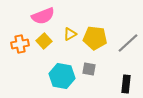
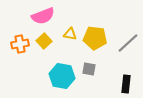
yellow triangle: rotated 40 degrees clockwise
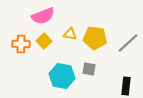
orange cross: moved 1 px right; rotated 12 degrees clockwise
black rectangle: moved 2 px down
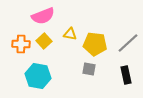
yellow pentagon: moved 6 px down
cyan hexagon: moved 24 px left
black rectangle: moved 11 px up; rotated 18 degrees counterclockwise
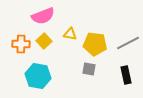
gray line: rotated 15 degrees clockwise
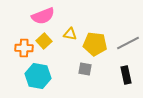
orange cross: moved 3 px right, 4 px down
gray square: moved 4 px left
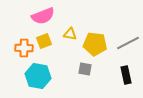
yellow square: rotated 21 degrees clockwise
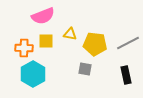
yellow square: moved 2 px right; rotated 21 degrees clockwise
cyan hexagon: moved 5 px left, 2 px up; rotated 20 degrees clockwise
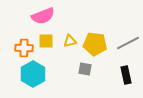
yellow triangle: moved 7 px down; rotated 24 degrees counterclockwise
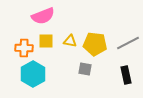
yellow triangle: rotated 24 degrees clockwise
